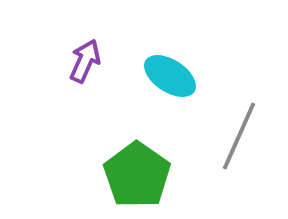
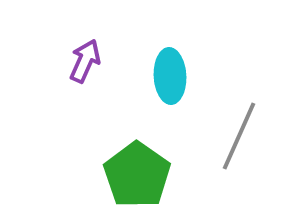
cyan ellipse: rotated 54 degrees clockwise
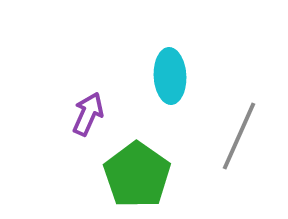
purple arrow: moved 3 px right, 53 px down
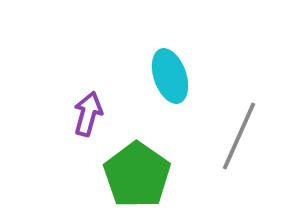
cyan ellipse: rotated 16 degrees counterclockwise
purple arrow: rotated 9 degrees counterclockwise
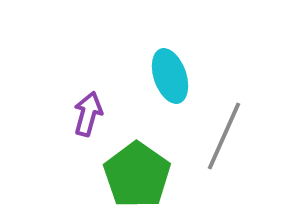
gray line: moved 15 px left
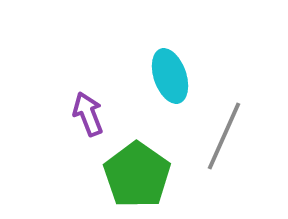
purple arrow: rotated 36 degrees counterclockwise
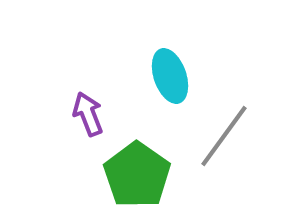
gray line: rotated 12 degrees clockwise
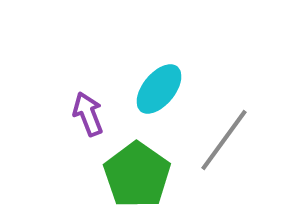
cyan ellipse: moved 11 px left, 13 px down; rotated 58 degrees clockwise
gray line: moved 4 px down
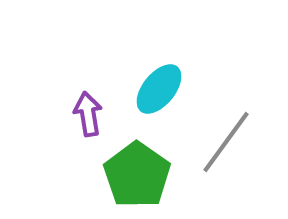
purple arrow: rotated 12 degrees clockwise
gray line: moved 2 px right, 2 px down
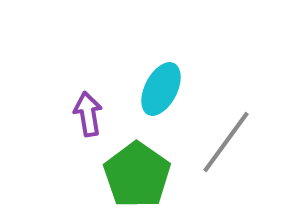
cyan ellipse: moved 2 px right; rotated 12 degrees counterclockwise
